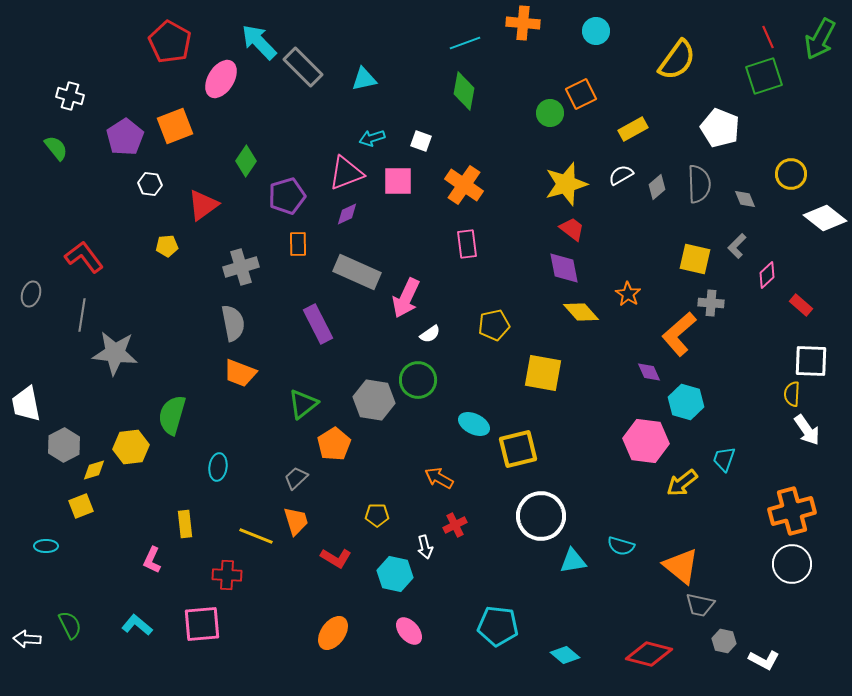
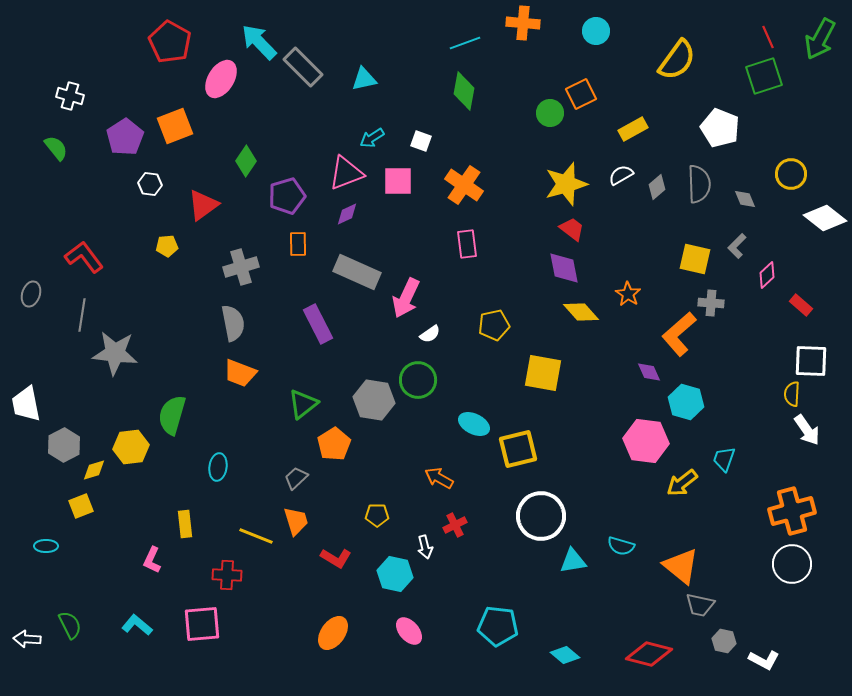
cyan arrow at (372, 138): rotated 15 degrees counterclockwise
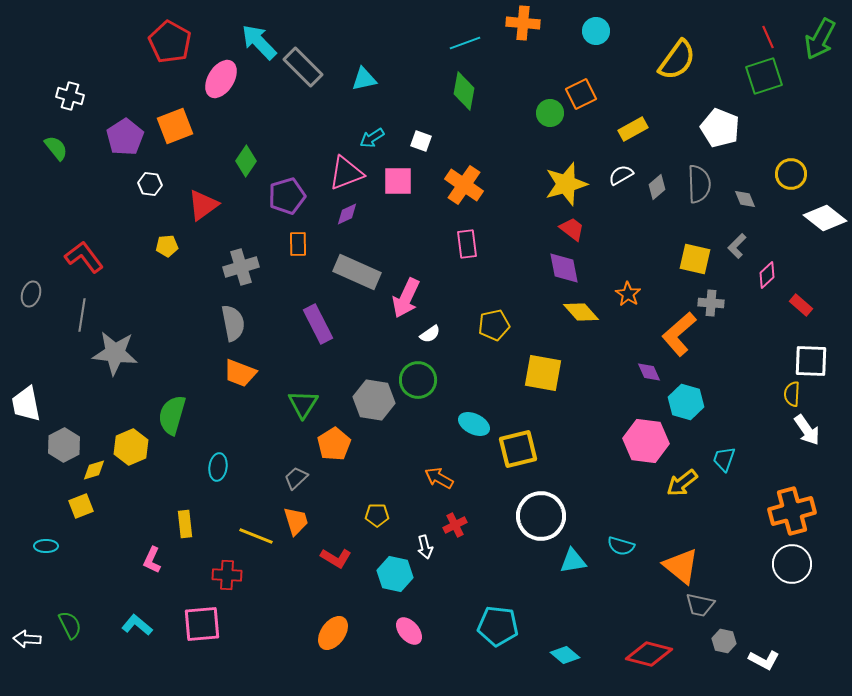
green triangle at (303, 404): rotated 20 degrees counterclockwise
yellow hexagon at (131, 447): rotated 16 degrees counterclockwise
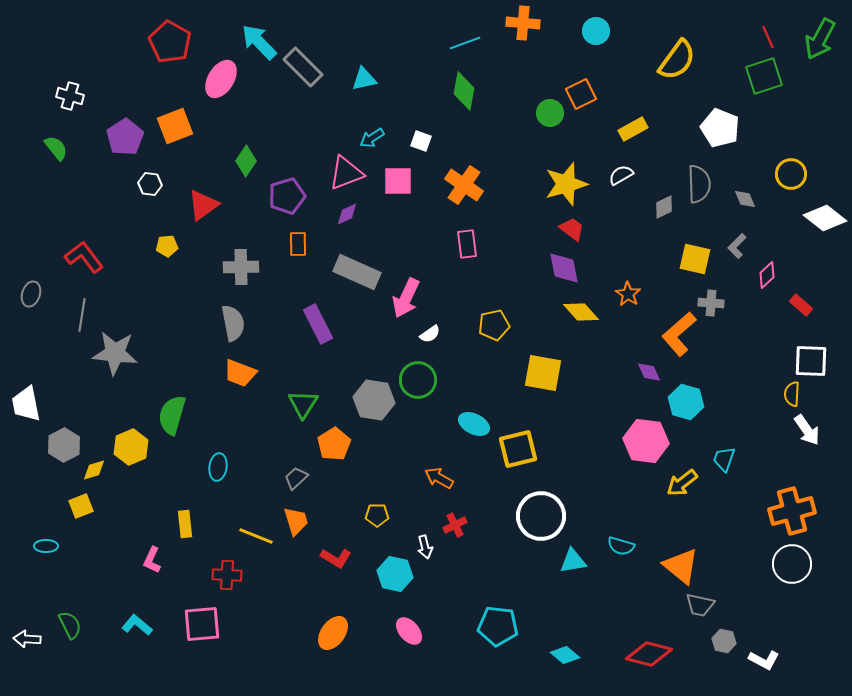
gray diamond at (657, 187): moved 7 px right, 20 px down; rotated 15 degrees clockwise
gray cross at (241, 267): rotated 16 degrees clockwise
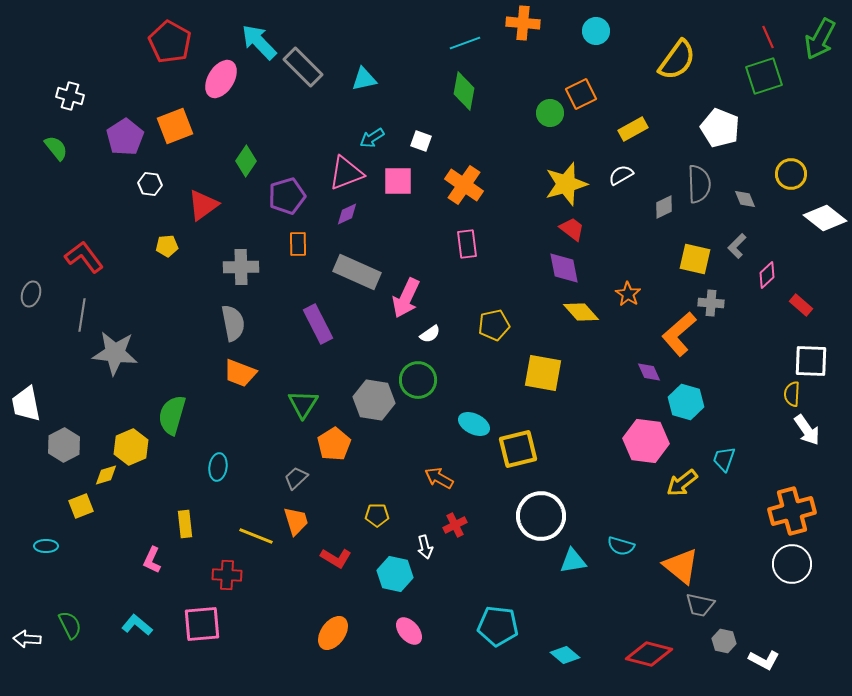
yellow diamond at (94, 470): moved 12 px right, 5 px down
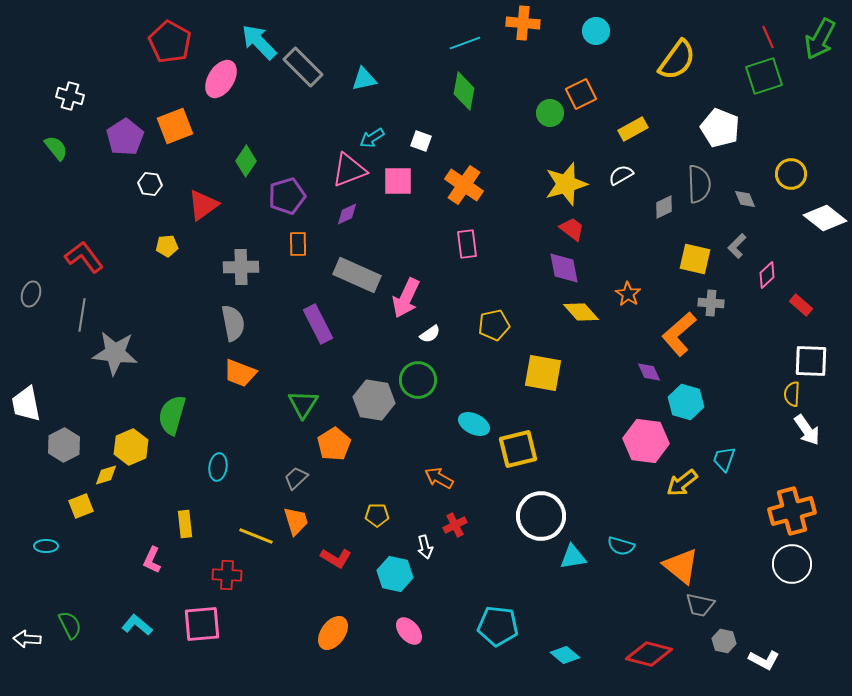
pink triangle at (346, 173): moved 3 px right, 3 px up
gray rectangle at (357, 272): moved 3 px down
cyan triangle at (573, 561): moved 4 px up
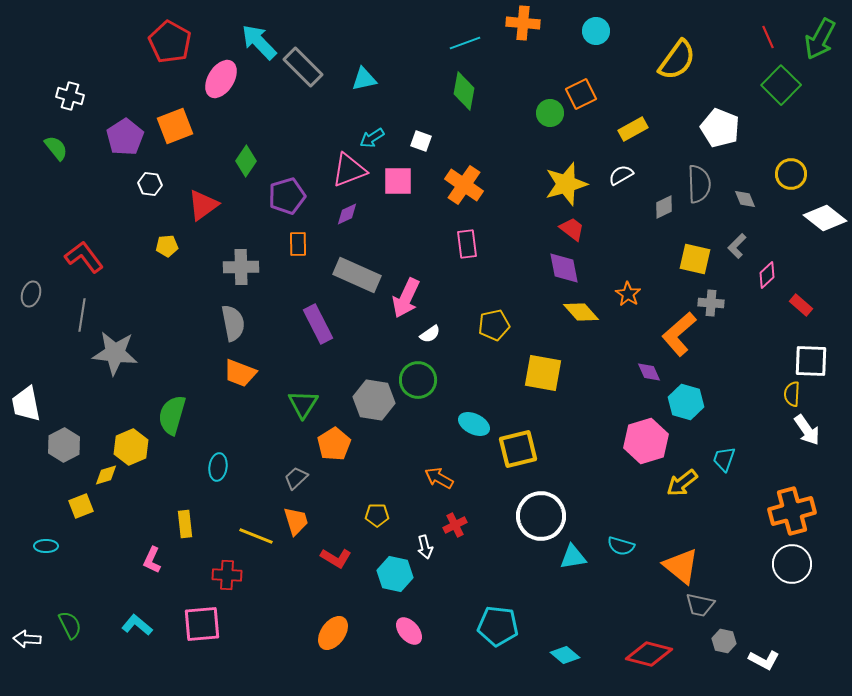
green square at (764, 76): moved 17 px right, 9 px down; rotated 27 degrees counterclockwise
pink hexagon at (646, 441): rotated 24 degrees counterclockwise
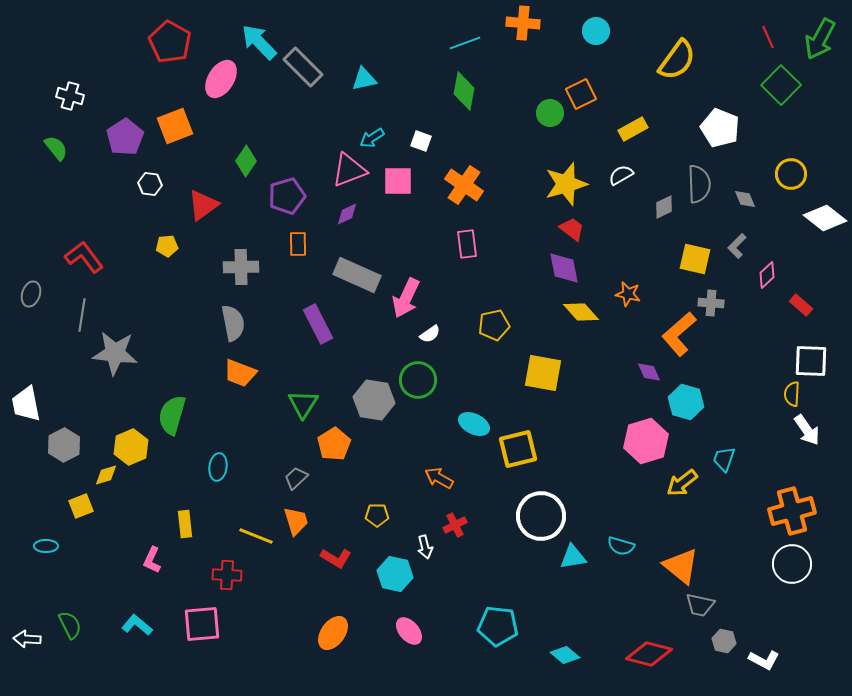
orange star at (628, 294): rotated 20 degrees counterclockwise
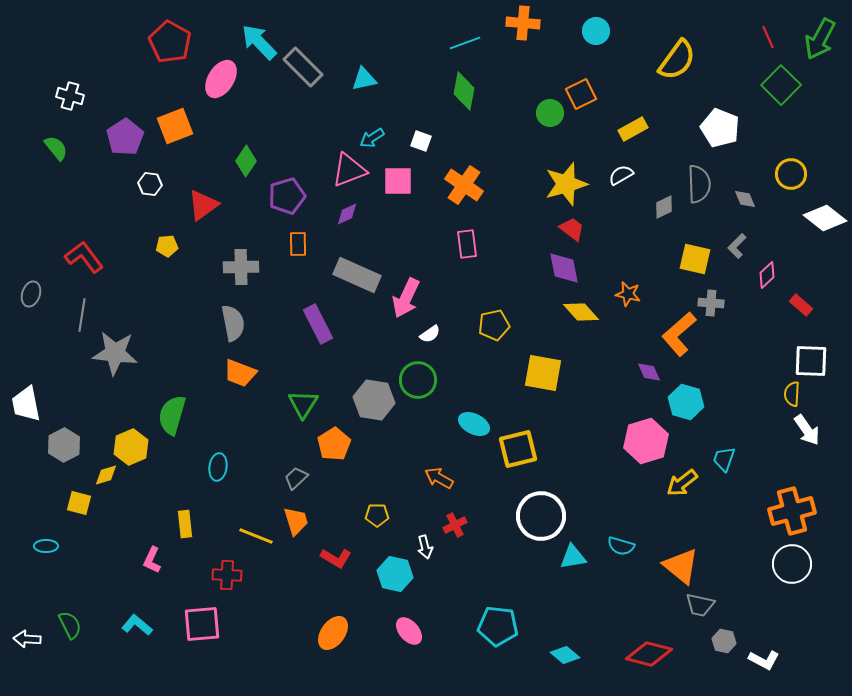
yellow square at (81, 506): moved 2 px left, 3 px up; rotated 35 degrees clockwise
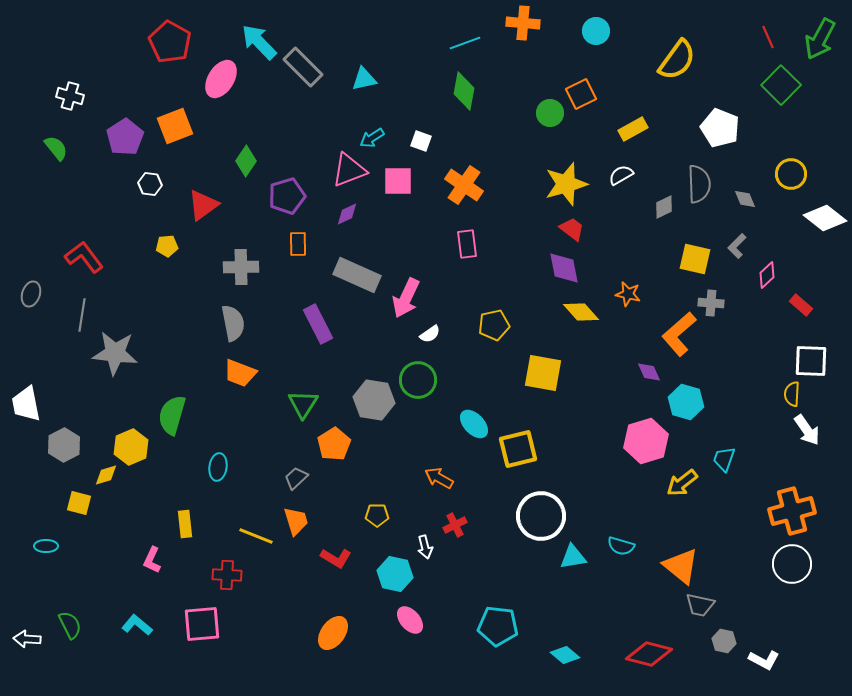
cyan ellipse at (474, 424): rotated 20 degrees clockwise
pink ellipse at (409, 631): moved 1 px right, 11 px up
